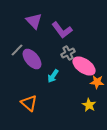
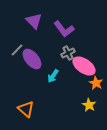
purple L-shape: moved 2 px right, 1 px up
orange star: moved 1 px left, 1 px down; rotated 24 degrees clockwise
orange triangle: moved 3 px left, 6 px down
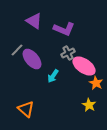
purple triangle: rotated 12 degrees counterclockwise
purple L-shape: rotated 30 degrees counterclockwise
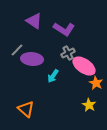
purple L-shape: rotated 10 degrees clockwise
purple ellipse: rotated 45 degrees counterclockwise
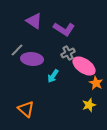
yellow star: rotated 24 degrees clockwise
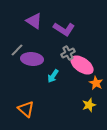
pink ellipse: moved 2 px left, 1 px up
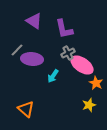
purple L-shape: rotated 45 degrees clockwise
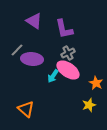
pink ellipse: moved 14 px left, 5 px down
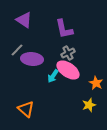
purple triangle: moved 10 px left, 1 px up
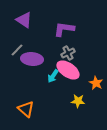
purple L-shape: rotated 110 degrees clockwise
yellow star: moved 11 px left, 4 px up; rotated 24 degrees clockwise
